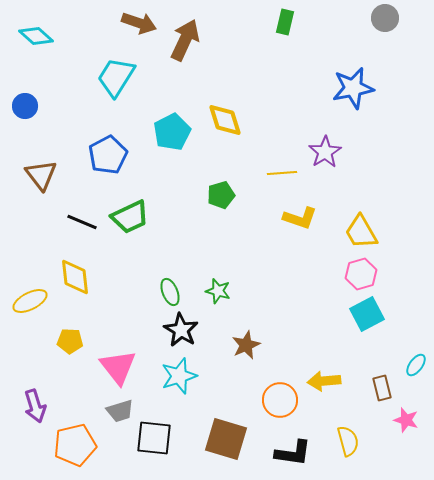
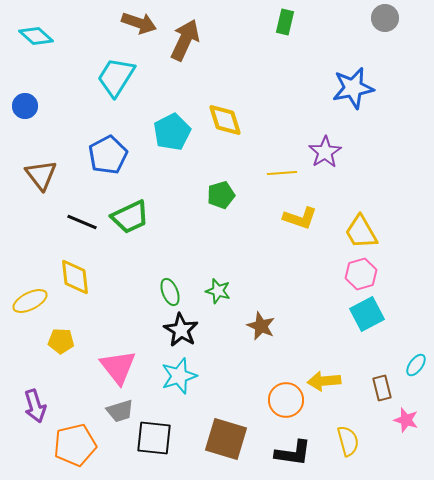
yellow pentagon at (70, 341): moved 9 px left
brown star at (246, 345): moved 15 px right, 19 px up; rotated 24 degrees counterclockwise
orange circle at (280, 400): moved 6 px right
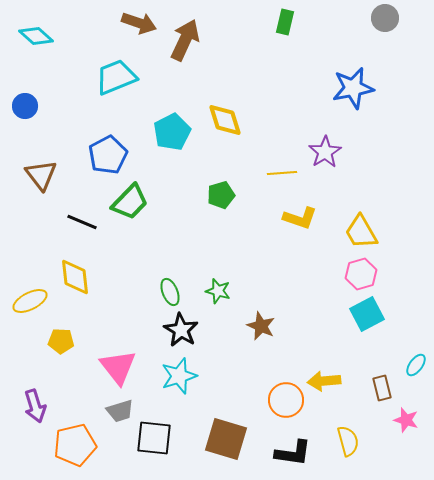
cyan trapezoid at (116, 77): rotated 36 degrees clockwise
green trapezoid at (130, 217): moved 15 px up; rotated 21 degrees counterclockwise
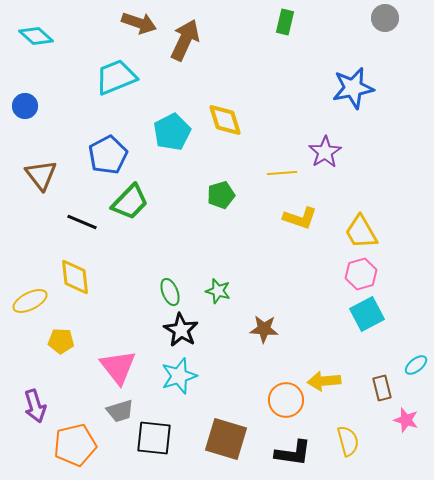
brown star at (261, 326): moved 3 px right, 3 px down; rotated 20 degrees counterclockwise
cyan ellipse at (416, 365): rotated 15 degrees clockwise
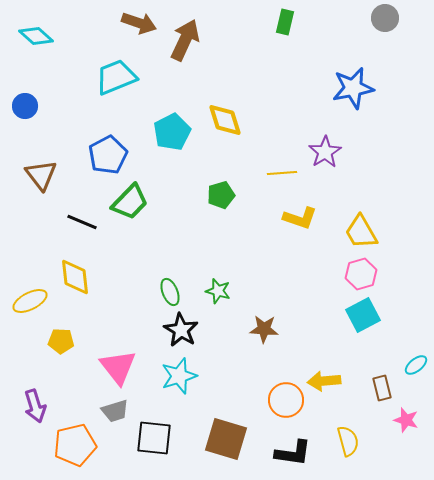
cyan square at (367, 314): moved 4 px left, 1 px down
gray trapezoid at (120, 411): moved 5 px left
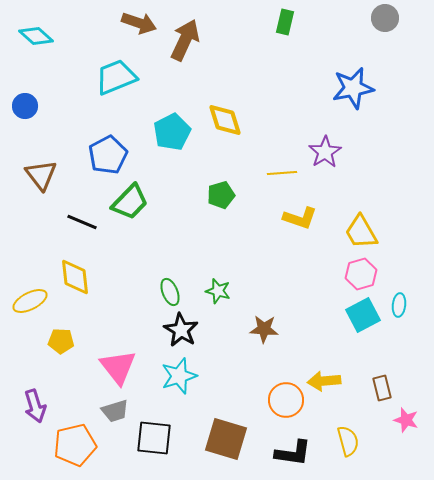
cyan ellipse at (416, 365): moved 17 px left, 60 px up; rotated 45 degrees counterclockwise
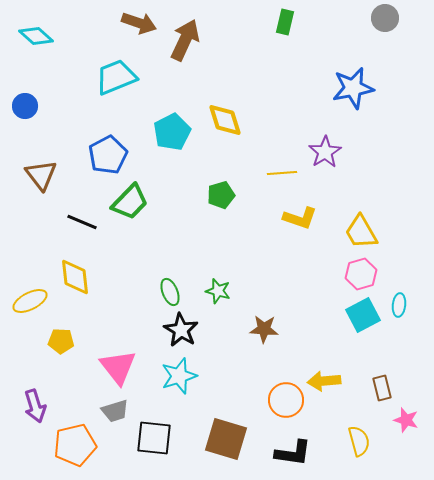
yellow semicircle at (348, 441): moved 11 px right
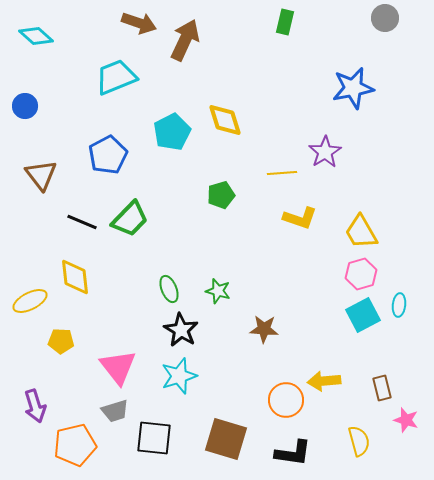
green trapezoid at (130, 202): moved 17 px down
green ellipse at (170, 292): moved 1 px left, 3 px up
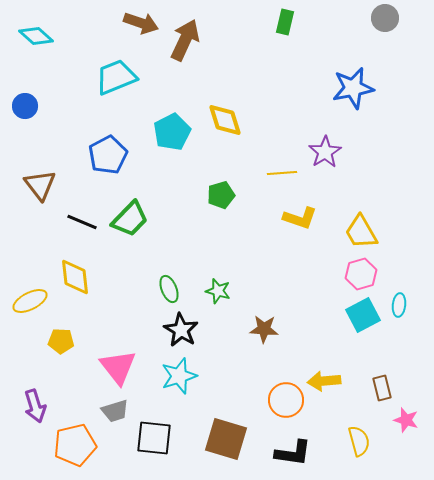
brown arrow at (139, 23): moved 2 px right
brown triangle at (41, 175): moved 1 px left, 10 px down
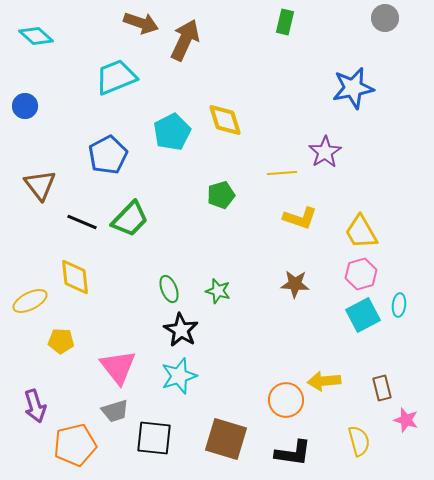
brown star at (264, 329): moved 31 px right, 45 px up
